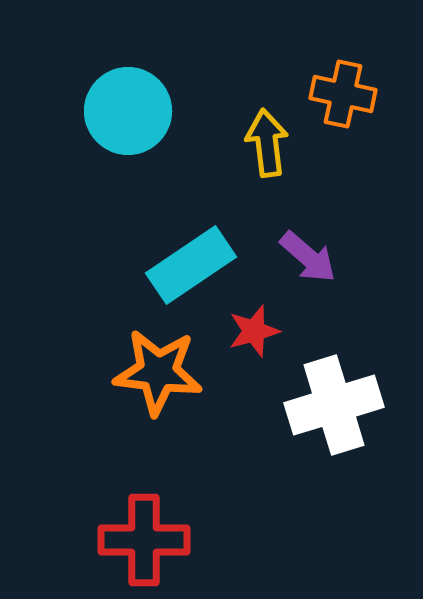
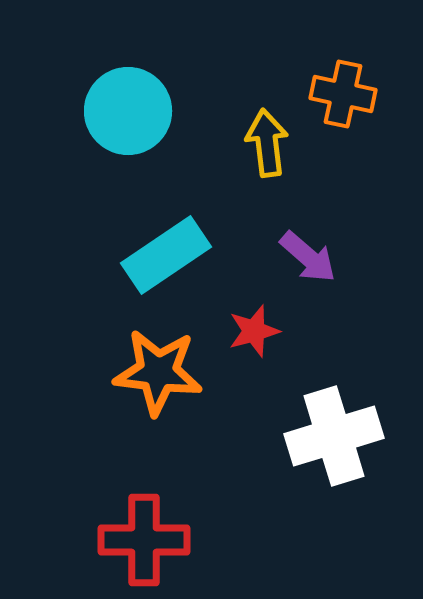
cyan rectangle: moved 25 px left, 10 px up
white cross: moved 31 px down
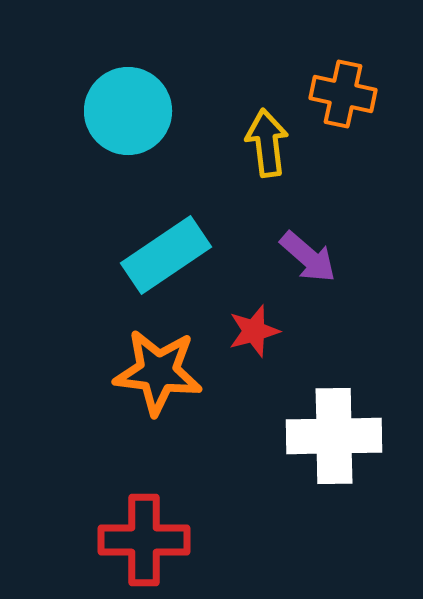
white cross: rotated 16 degrees clockwise
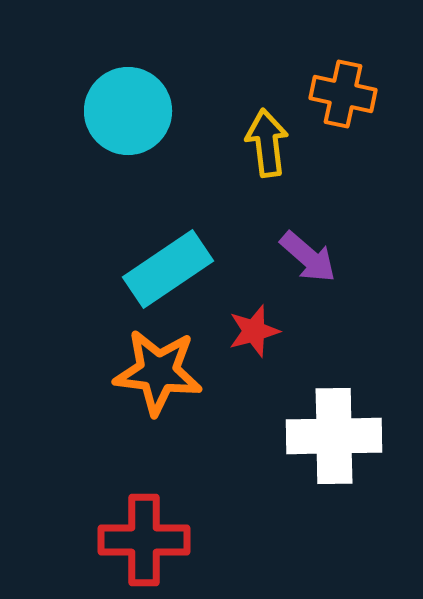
cyan rectangle: moved 2 px right, 14 px down
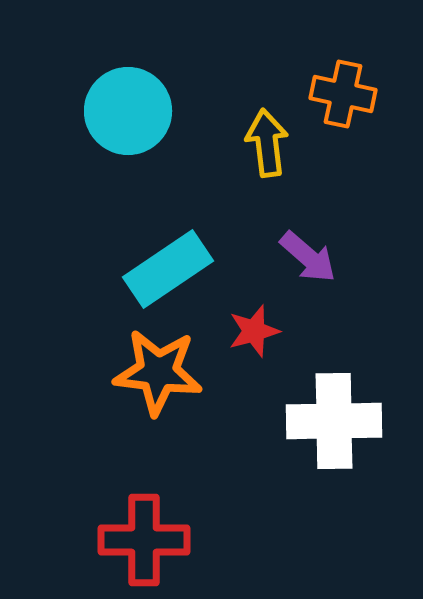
white cross: moved 15 px up
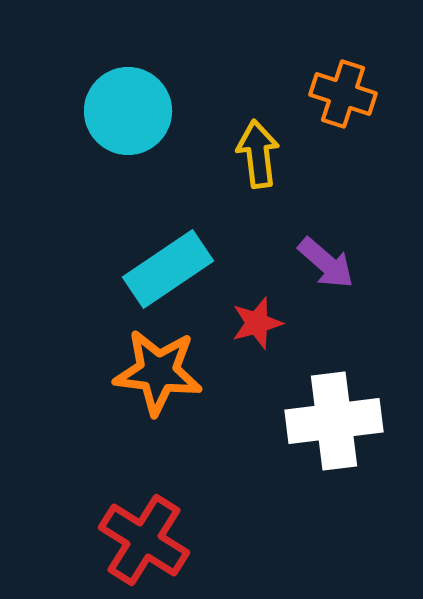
orange cross: rotated 6 degrees clockwise
yellow arrow: moved 9 px left, 11 px down
purple arrow: moved 18 px right, 6 px down
red star: moved 3 px right, 8 px up
white cross: rotated 6 degrees counterclockwise
red cross: rotated 32 degrees clockwise
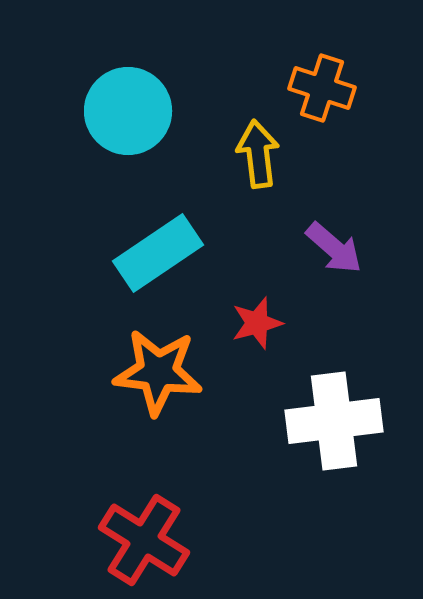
orange cross: moved 21 px left, 6 px up
purple arrow: moved 8 px right, 15 px up
cyan rectangle: moved 10 px left, 16 px up
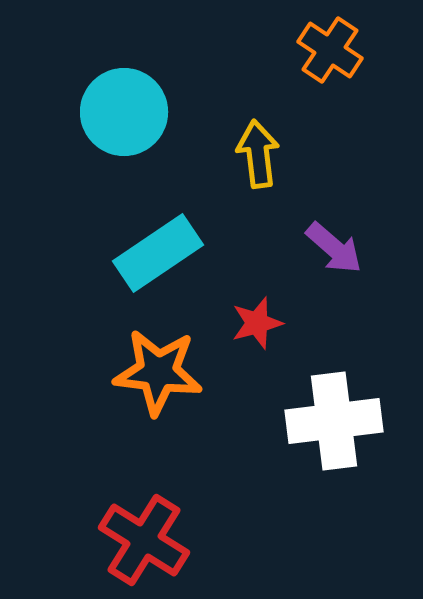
orange cross: moved 8 px right, 38 px up; rotated 16 degrees clockwise
cyan circle: moved 4 px left, 1 px down
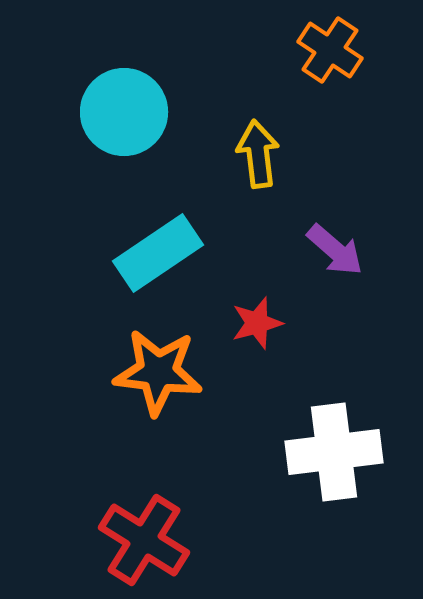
purple arrow: moved 1 px right, 2 px down
white cross: moved 31 px down
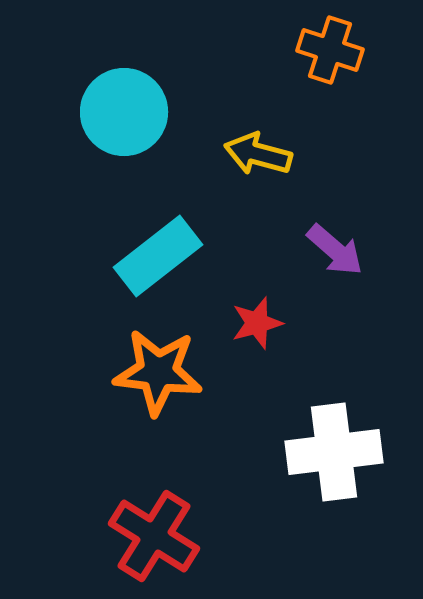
orange cross: rotated 16 degrees counterclockwise
yellow arrow: rotated 68 degrees counterclockwise
cyan rectangle: moved 3 px down; rotated 4 degrees counterclockwise
red cross: moved 10 px right, 4 px up
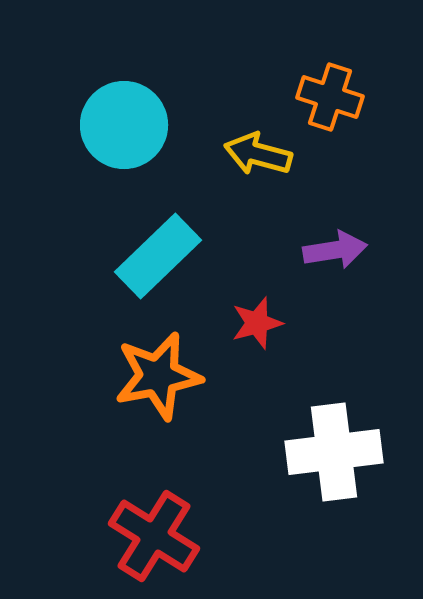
orange cross: moved 47 px down
cyan circle: moved 13 px down
purple arrow: rotated 50 degrees counterclockwise
cyan rectangle: rotated 6 degrees counterclockwise
orange star: moved 4 px down; rotated 18 degrees counterclockwise
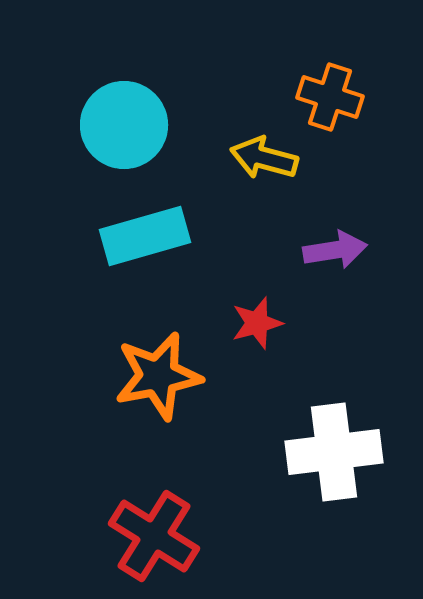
yellow arrow: moved 6 px right, 4 px down
cyan rectangle: moved 13 px left, 20 px up; rotated 28 degrees clockwise
